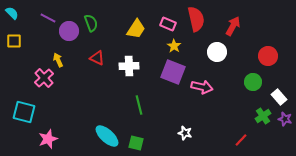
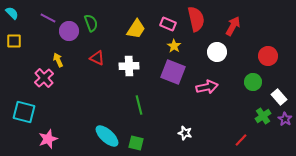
pink arrow: moved 5 px right; rotated 25 degrees counterclockwise
purple star: rotated 16 degrees clockwise
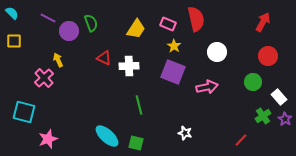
red arrow: moved 30 px right, 4 px up
red triangle: moved 7 px right
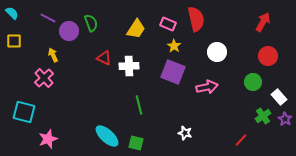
yellow arrow: moved 5 px left, 5 px up
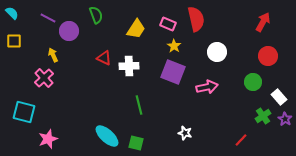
green semicircle: moved 5 px right, 8 px up
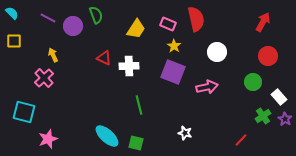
purple circle: moved 4 px right, 5 px up
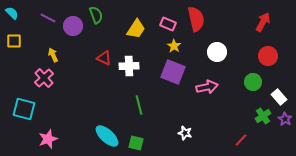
cyan square: moved 3 px up
